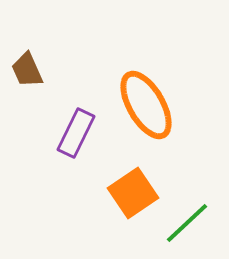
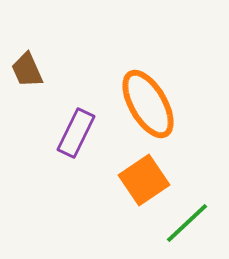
orange ellipse: moved 2 px right, 1 px up
orange square: moved 11 px right, 13 px up
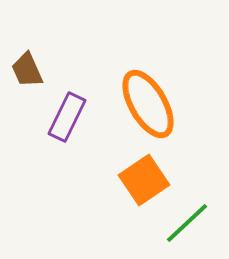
purple rectangle: moved 9 px left, 16 px up
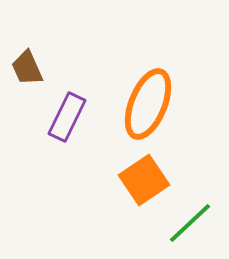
brown trapezoid: moved 2 px up
orange ellipse: rotated 52 degrees clockwise
green line: moved 3 px right
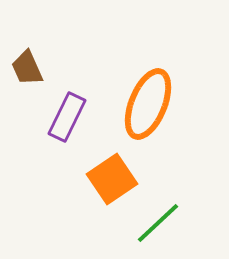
orange square: moved 32 px left, 1 px up
green line: moved 32 px left
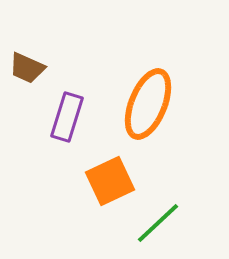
brown trapezoid: rotated 42 degrees counterclockwise
purple rectangle: rotated 9 degrees counterclockwise
orange square: moved 2 px left, 2 px down; rotated 9 degrees clockwise
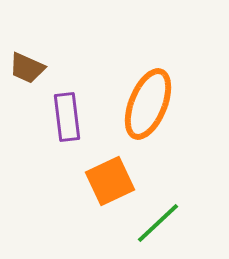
purple rectangle: rotated 24 degrees counterclockwise
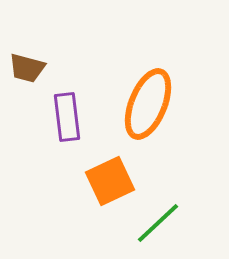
brown trapezoid: rotated 9 degrees counterclockwise
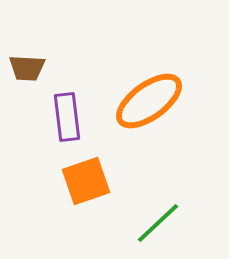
brown trapezoid: rotated 12 degrees counterclockwise
orange ellipse: moved 1 px right, 3 px up; rotated 32 degrees clockwise
orange square: moved 24 px left; rotated 6 degrees clockwise
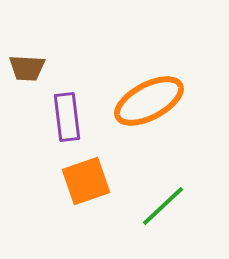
orange ellipse: rotated 8 degrees clockwise
green line: moved 5 px right, 17 px up
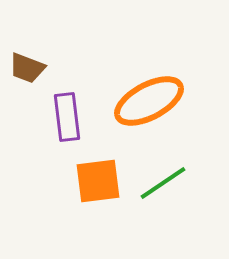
brown trapezoid: rotated 18 degrees clockwise
orange square: moved 12 px right; rotated 12 degrees clockwise
green line: moved 23 px up; rotated 9 degrees clockwise
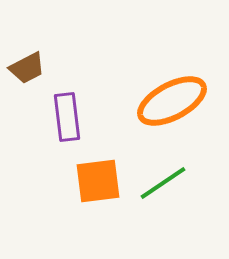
brown trapezoid: rotated 48 degrees counterclockwise
orange ellipse: moved 23 px right
